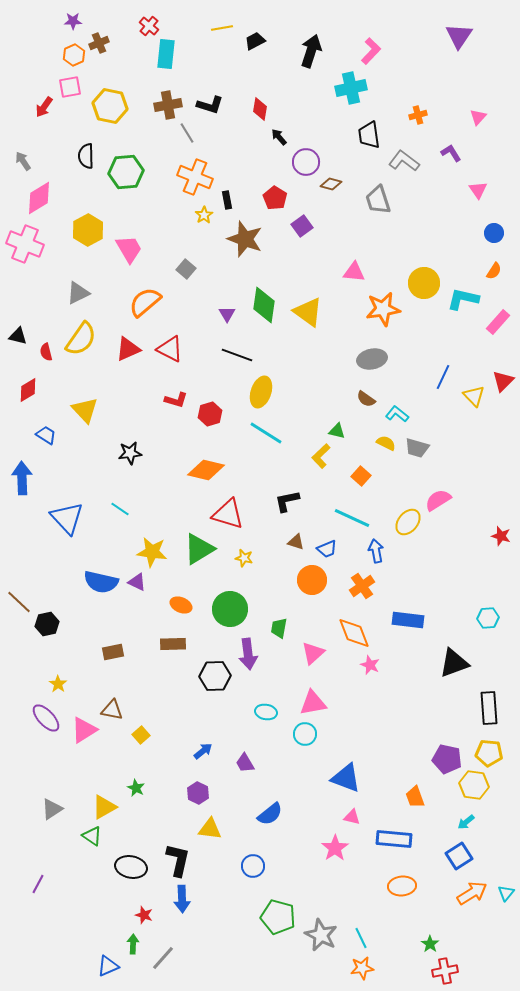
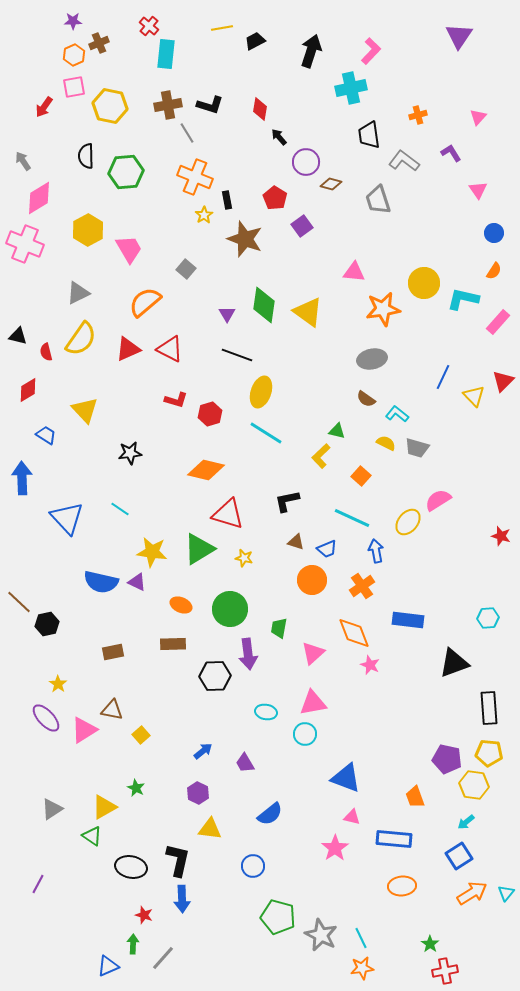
pink square at (70, 87): moved 4 px right
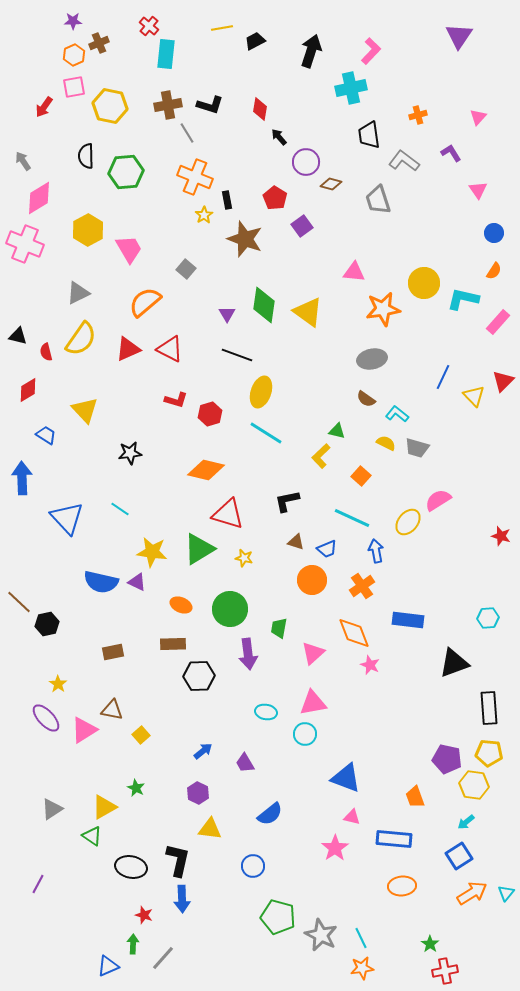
black hexagon at (215, 676): moved 16 px left
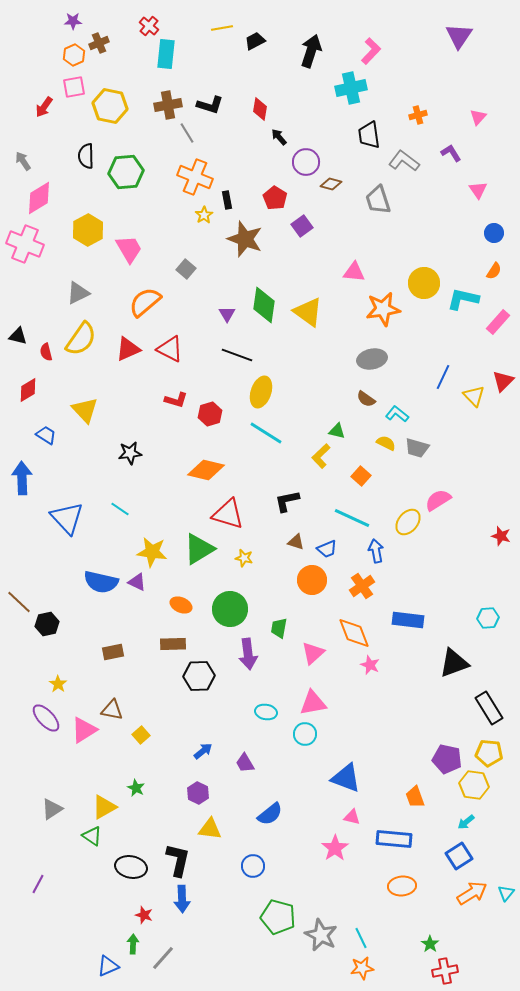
black rectangle at (489, 708): rotated 28 degrees counterclockwise
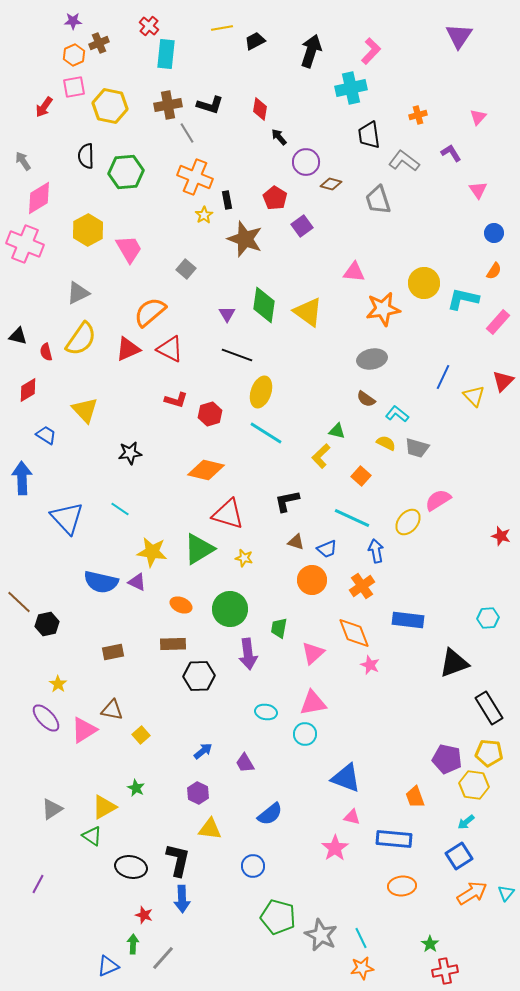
orange semicircle at (145, 302): moved 5 px right, 10 px down
